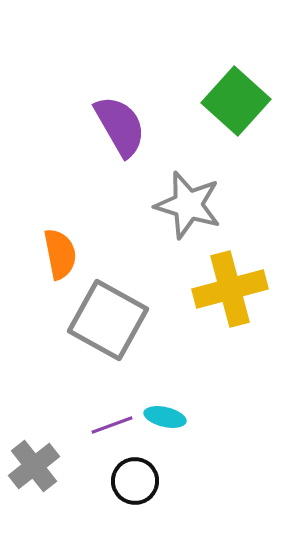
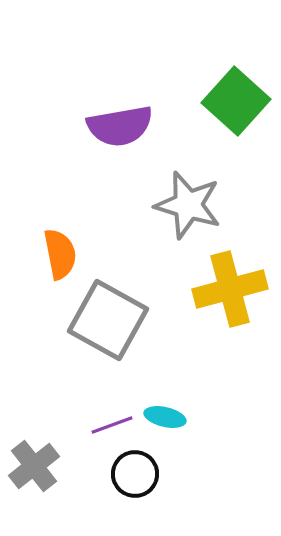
purple semicircle: rotated 110 degrees clockwise
black circle: moved 7 px up
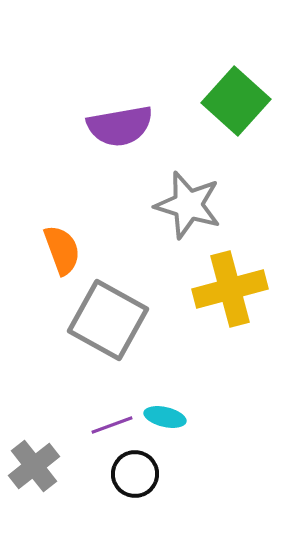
orange semicircle: moved 2 px right, 4 px up; rotated 9 degrees counterclockwise
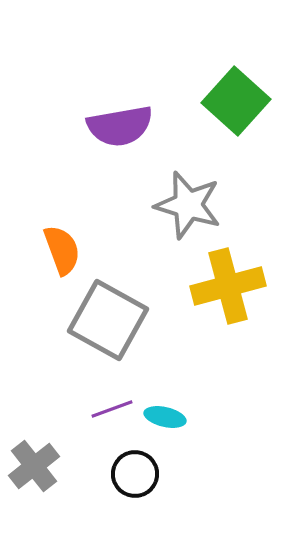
yellow cross: moved 2 px left, 3 px up
purple line: moved 16 px up
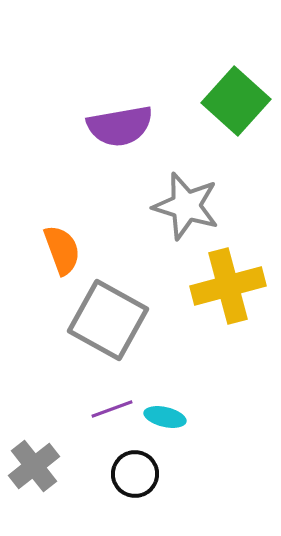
gray star: moved 2 px left, 1 px down
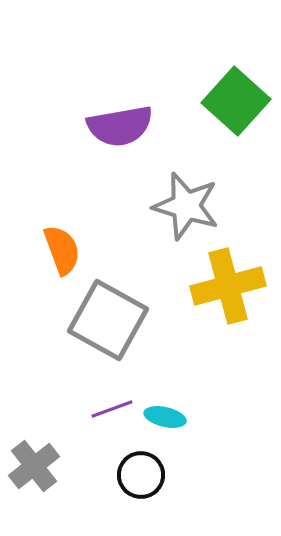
black circle: moved 6 px right, 1 px down
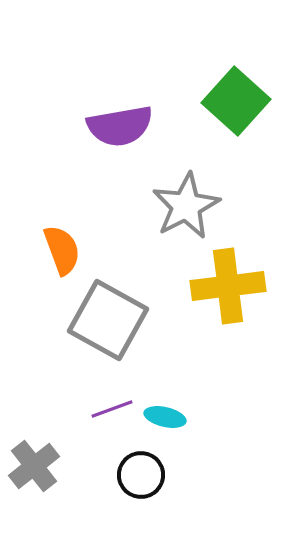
gray star: rotated 28 degrees clockwise
yellow cross: rotated 8 degrees clockwise
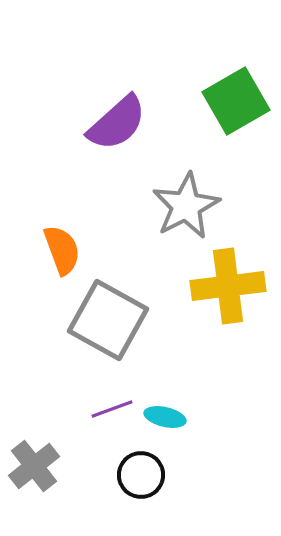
green square: rotated 18 degrees clockwise
purple semicircle: moved 3 px left, 3 px up; rotated 32 degrees counterclockwise
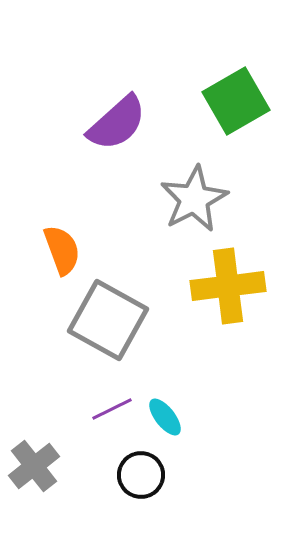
gray star: moved 8 px right, 7 px up
purple line: rotated 6 degrees counterclockwise
cyan ellipse: rotated 39 degrees clockwise
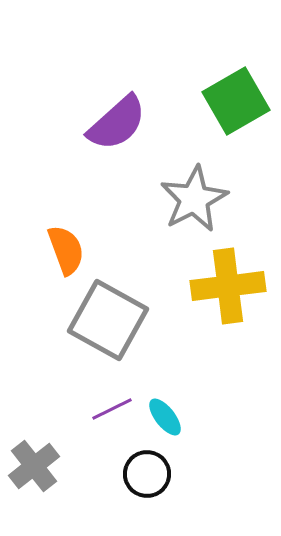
orange semicircle: moved 4 px right
black circle: moved 6 px right, 1 px up
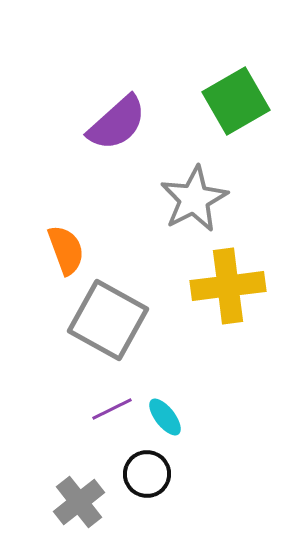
gray cross: moved 45 px right, 36 px down
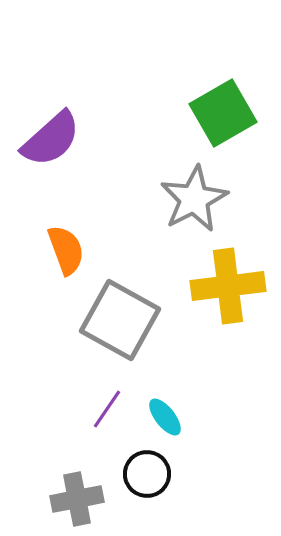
green square: moved 13 px left, 12 px down
purple semicircle: moved 66 px left, 16 px down
gray square: moved 12 px right
purple line: moved 5 px left; rotated 30 degrees counterclockwise
gray cross: moved 2 px left, 3 px up; rotated 27 degrees clockwise
